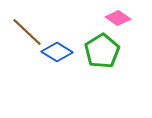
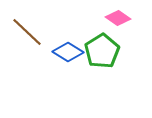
blue diamond: moved 11 px right
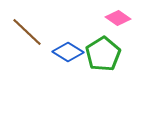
green pentagon: moved 1 px right, 3 px down
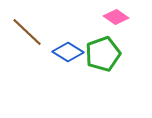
pink diamond: moved 2 px left, 1 px up
green pentagon: rotated 12 degrees clockwise
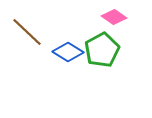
pink diamond: moved 2 px left
green pentagon: moved 1 px left, 4 px up; rotated 8 degrees counterclockwise
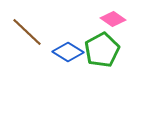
pink diamond: moved 1 px left, 2 px down
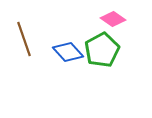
brown line: moved 3 px left, 7 px down; rotated 28 degrees clockwise
blue diamond: rotated 16 degrees clockwise
